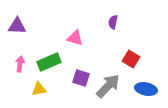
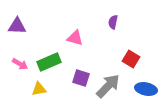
pink arrow: rotated 112 degrees clockwise
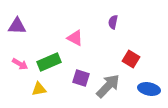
pink triangle: rotated 12 degrees clockwise
blue ellipse: moved 3 px right
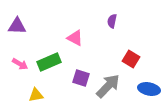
purple semicircle: moved 1 px left, 1 px up
yellow triangle: moved 3 px left, 6 px down
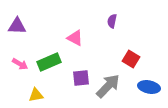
purple square: rotated 24 degrees counterclockwise
blue ellipse: moved 2 px up
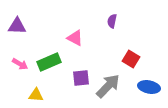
yellow triangle: rotated 14 degrees clockwise
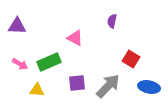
purple square: moved 4 px left, 5 px down
yellow triangle: moved 1 px right, 5 px up
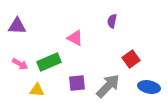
red square: rotated 24 degrees clockwise
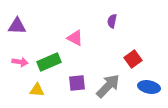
red square: moved 2 px right
pink arrow: moved 2 px up; rotated 21 degrees counterclockwise
